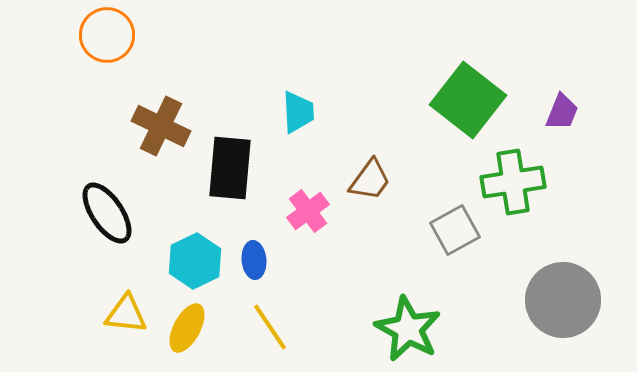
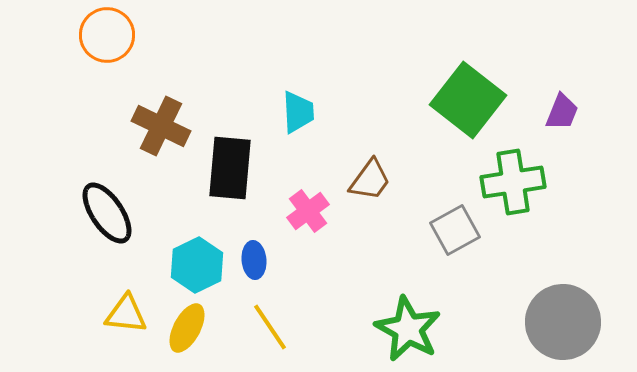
cyan hexagon: moved 2 px right, 4 px down
gray circle: moved 22 px down
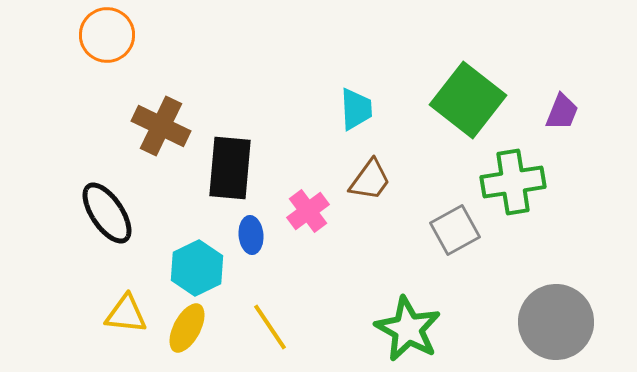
cyan trapezoid: moved 58 px right, 3 px up
blue ellipse: moved 3 px left, 25 px up
cyan hexagon: moved 3 px down
gray circle: moved 7 px left
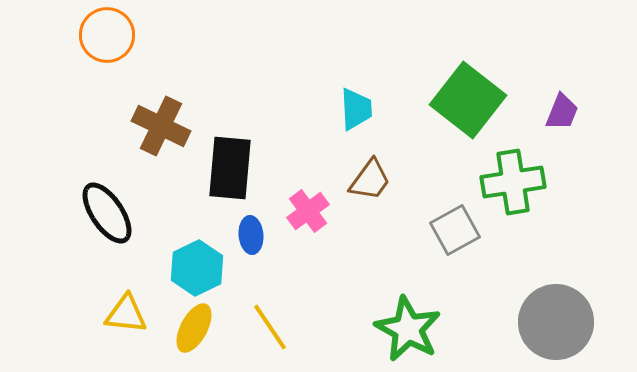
yellow ellipse: moved 7 px right
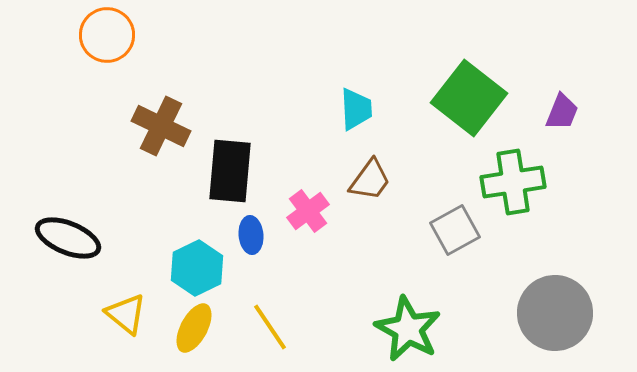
green square: moved 1 px right, 2 px up
black rectangle: moved 3 px down
black ellipse: moved 39 px left, 25 px down; rotated 34 degrees counterclockwise
yellow triangle: rotated 33 degrees clockwise
gray circle: moved 1 px left, 9 px up
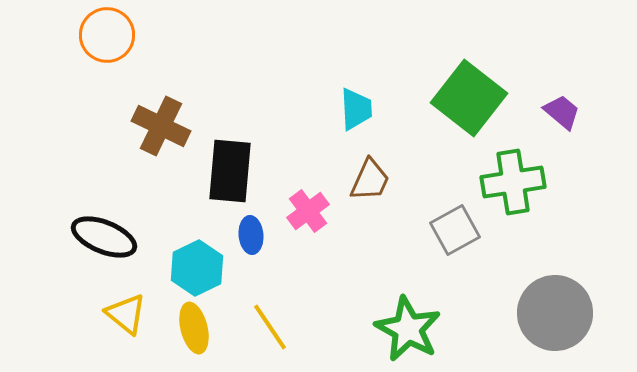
purple trapezoid: rotated 72 degrees counterclockwise
brown trapezoid: rotated 12 degrees counterclockwise
black ellipse: moved 36 px right, 1 px up
yellow ellipse: rotated 42 degrees counterclockwise
